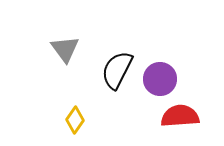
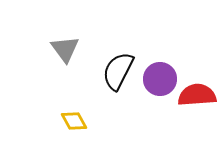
black semicircle: moved 1 px right, 1 px down
red semicircle: moved 17 px right, 21 px up
yellow diamond: moved 1 px left, 1 px down; rotated 64 degrees counterclockwise
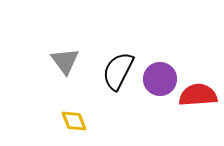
gray triangle: moved 12 px down
red semicircle: moved 1 px right
yellow diamond: rotated 8 degrees clockwise
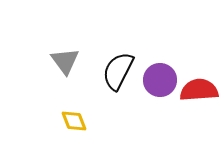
purple circle: moved 1 px down
red semicircle: moved 1 px right, 5 px up
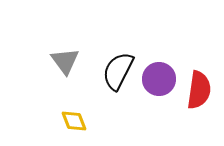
purple circle: moved 1 px left, 1 px up
red semicircle: rotated 102 degrees clockwise
